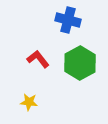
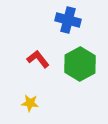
green hexagon: moved 1 px down
yellow star: moved 1 px right, 1 px down
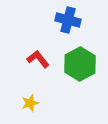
yellow star: rotated 24 degrees counterclockwise
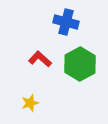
blue cross: moved 2 px left, 2 px down
red L-shape: moved 2 px right; rotated 10 degrees counterclockwise
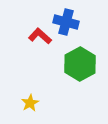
red L-shape: moved 23 px up
yellow star: rotated 12 degrees counterclockwise
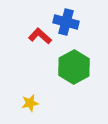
green hexagon: moved 6 px left, 3 px down
yellow star: rotated 18 degrees clockwise
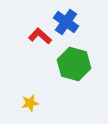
blue cross: rotated 20 degrees clockwise
green hexagon: moved 3 px up; rotated 16 degrees counterclockwise
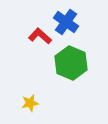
green hexagon: moved 3 px left, 1 px up; rotated 8 degrees clockwise
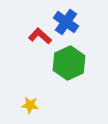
green hexagon: moved 2 px left; rotated 12 degrees clockwise
yellow star: moved 2 px down; rotated 18 degrees clockwise
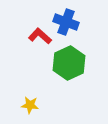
blue cross: rotated 15 degrees counterclockwise
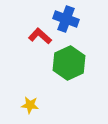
blue cross: moved 3 px up
